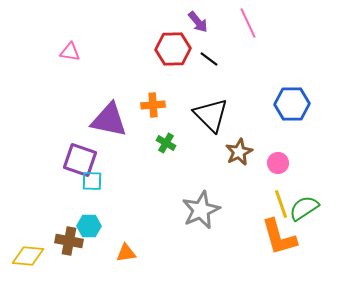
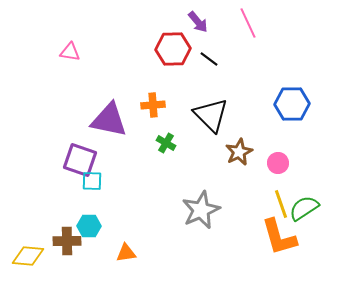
brown cross: moved 2 px left; rotated 12 degrees counterclockwise
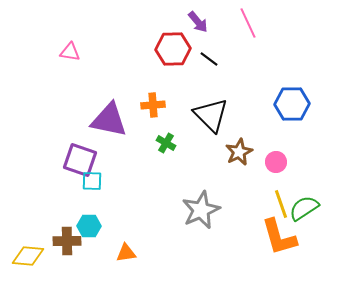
pink circle: moved 2 px left, 1 px up
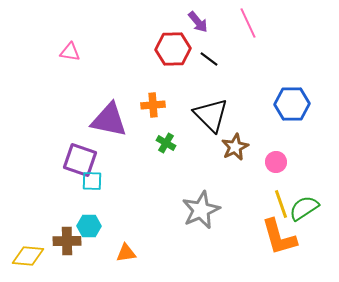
brown star: moved 4 px left, 5 px up
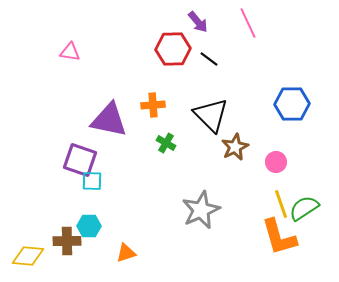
orange triangle: rotated 10 degrees counterclockwise
